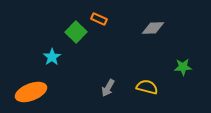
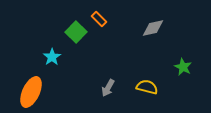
orange rectangle: rotated 21 degrees clockwise
gray diamond: rotated 10 degrees counterclockwise
green star: rotated 30 degrees clockwise
orange ellipse: rotated 44 degrees counterclockwise
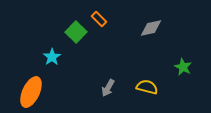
gray diamond: moved 2 px left
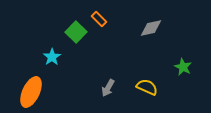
yellow semicircle: rotated 10 degrees clockwise
